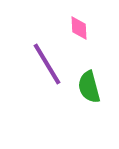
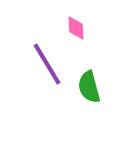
pink diamond: moved 3 px left
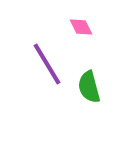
pink diamond: moved 5 px right, 1 px up; rotated 25 degrees counterclockwise
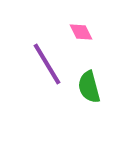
pink diamond: moved 5 px down
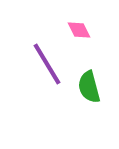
pink diamond: moved 2 px left, 2 px up
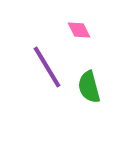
purple line: moved 3 px down
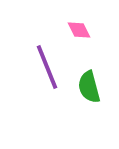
purple line: rotated 9 degrees clockwise
